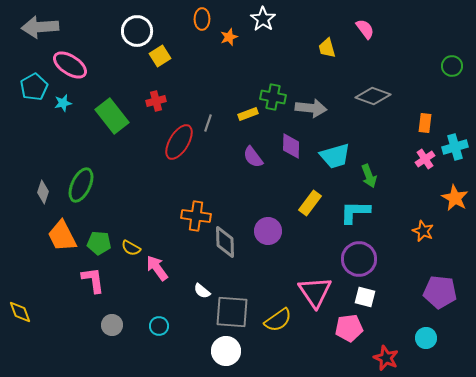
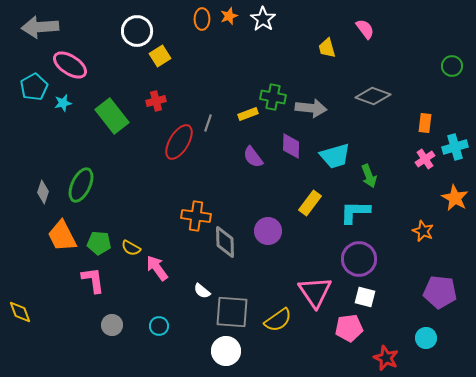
orange star at (229, 37): moved 21 px up
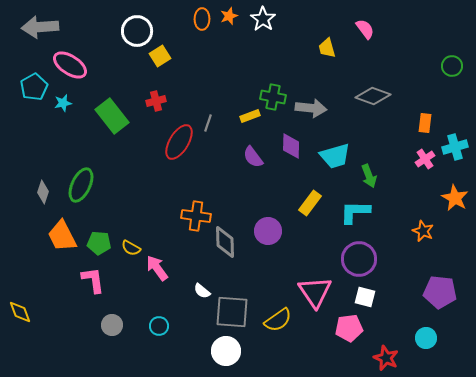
yellow rectangle at (248, 114): moved 2 px right, 2 px down
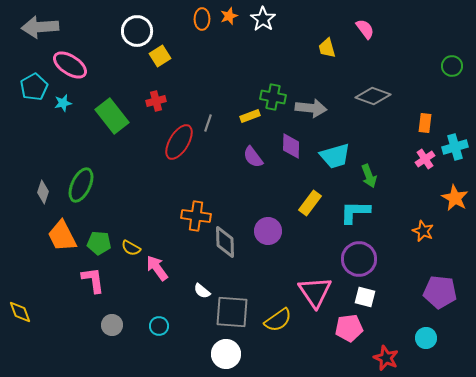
white circle at (226, 351): moved 3 px down
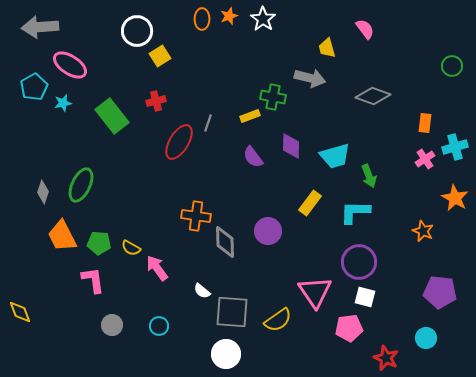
gray arrow at (311, 108): moved 1 px left, 30 px up; rotated 8 degrees clockwise
purple circle at (359, 259): moved 3 px down
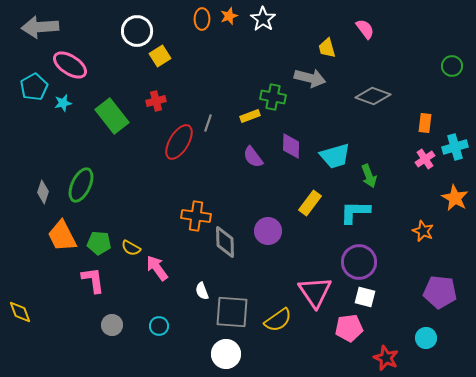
white semicircle at (202, 291): rotated 30 degrees clockwise
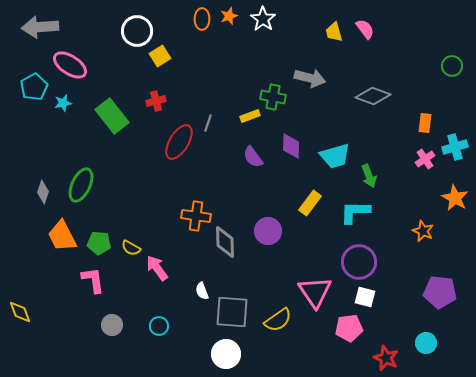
yellow trapezoid at (327, 48): moved 7 px right, 16 px up
cyan circle at (426, 338): moved 5 px down
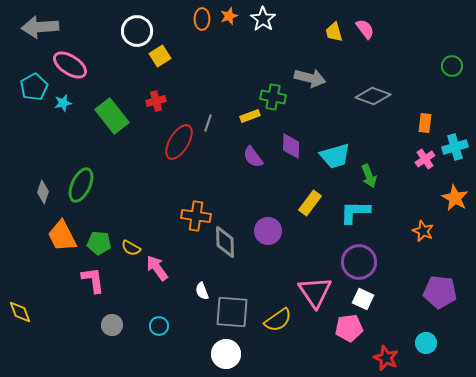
white square at (365, 297): moved 2 px left, 2 px down; rotated 10 degrees clockwise
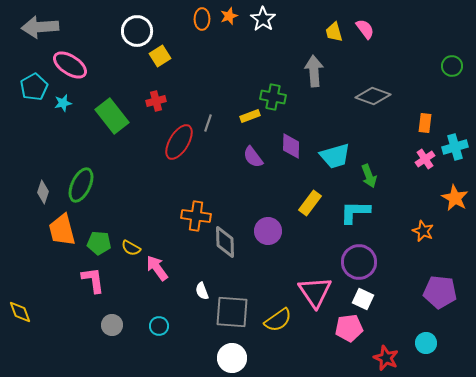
gray arrow at (310, 78): moved 4 px right, 7 px up; rotated 108 degrees counterclockwise
orange trapezoid at (62, 236): moved 6 px up; rotated 12 degrees clockwise
white circle at (226, 354): moved 6 px right, 4 px down
